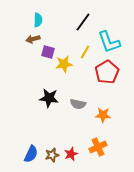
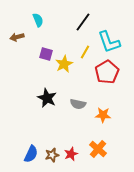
cyan semicircle: rotated 24 degrees counterclockwise
brown arrow: moved 16 px left, 2 px up
purple square: moved 2 px left, 2 px down
yellow star: rotated 18 degrees counterclockwise
black star: moved 2 px left; rotated 18 degrees clockwise
orange cross: moved 2 px down; rotated 24 degrees counterclockwise
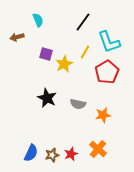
orange star: rotated 14 degrees counterclockwise
blue semicircle: moved 1 px up
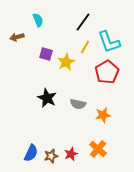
yellow line: moved 5 px up
yellow star: moved 2 px right, 2 px up
brown star: moved 1 px left, 1 px down
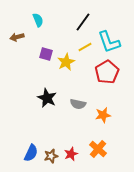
yellow line: rotated 32 degrees clockwise
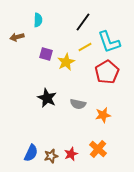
cyan semicircle: rotated 24 degrees clockwise
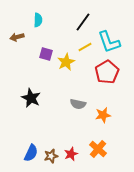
black star: moved 16 px left
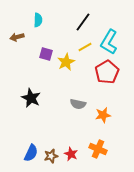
cyan L-shape: rotated 50 degrees clockwise
orange cross: rotated 18 degrees counterclockwise
red star: rotated 24 degrees counterclockwise
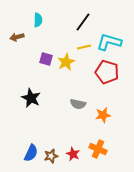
cyan L-shape: rotated 75 degrees clockwise
yellow line: moved 1 px left; rotated 16 degrees clockwise
purple square: moved 5 px down
red pentagon: rotated 25 degrees counterclockwise
red star: moved 2 px right
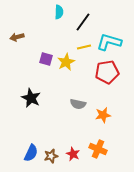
cyan semicircle: moved 21 px right, 8 px up
red pentagon: rotated 25 degrees counterclockwise
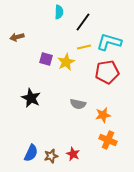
orange cross: moved 10 px right, 9 px up
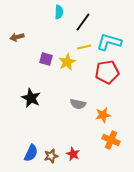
yellow star: moved 1 px right
orange cross: moved 3 px right
